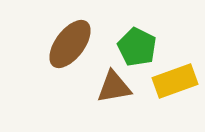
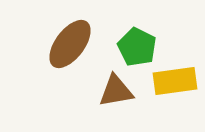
yellow rectangle: rotated 12 degrees clockwise
brown triangle: moved 2 px right, 4 px down
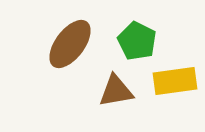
green pentagon: moved 6 px up
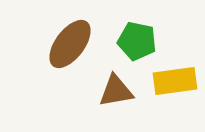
green pentagon: rotated 15 degrees counterclockwise
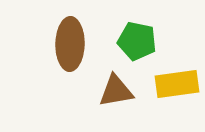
brown ellipse: rotated 36 degrees counterclockwise
yellow rectangle: moved 2 px right, 3 px down
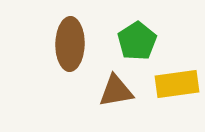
green pentagon: rotated 27 degrees clockwise
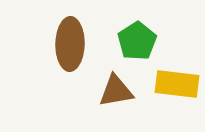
yellow rectangle: rotated 15 degrees clockwise
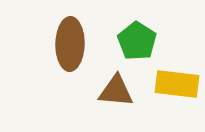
green pentagon: rotated 6 degrees counterclockwise
brown triangle: rotated 15 degrees clockwise
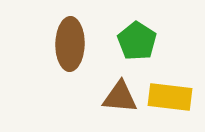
yellow rectangle: moved 7 px left, 13 px down
brown triangle: moved 4 px right, 6 px down
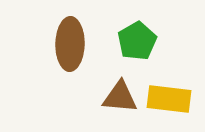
green pentagon: rotated 9 degrees clockwise
yellow rectangle: moved 1 px left, 2 px down
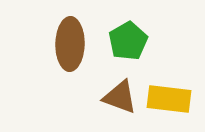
green pentagon: moved 9 px left
brown triangle: rotated 15 degrees clockwise
